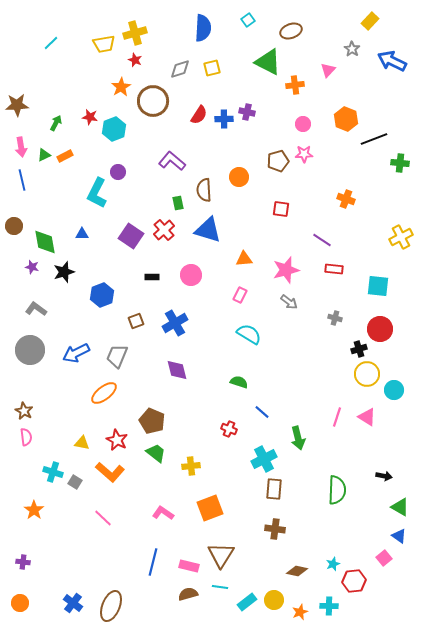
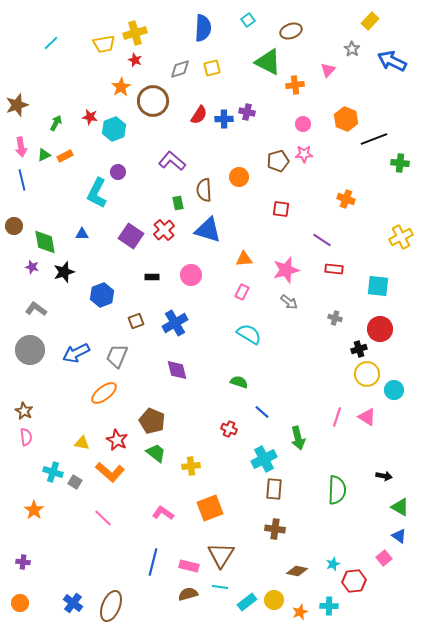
brown star at (17, 105): rotated 15 degrees counterclockwise
pink rectangle at (240, 295): moved 2 px right, 3 px up
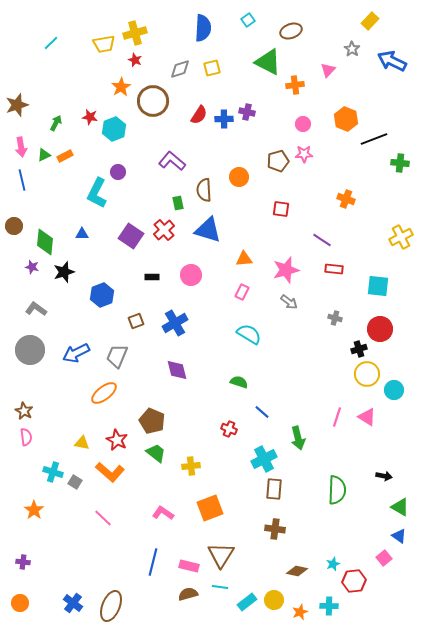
green diamond at (45, 242): rotated 16 degrees clockwise
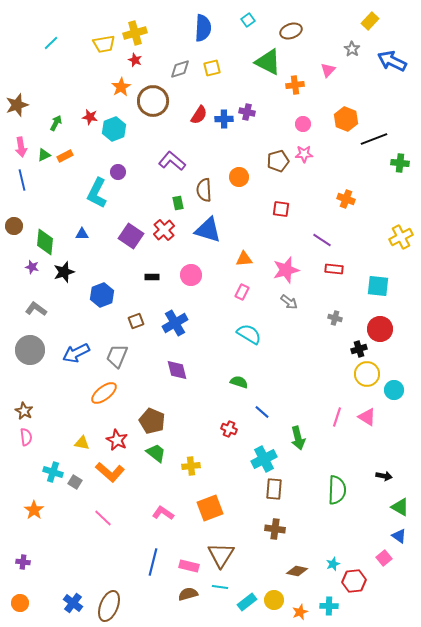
brown ellipse at (111, 606): moved 2 px left
